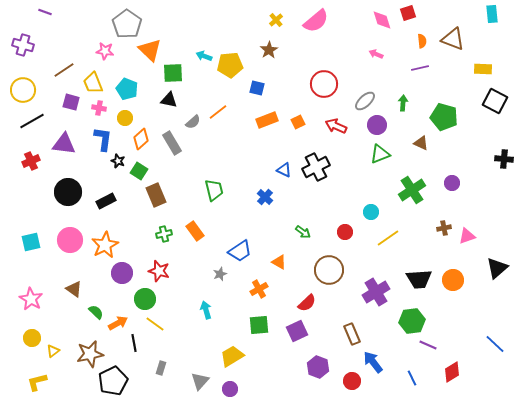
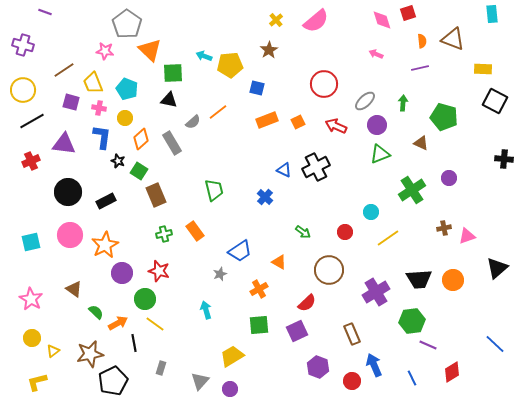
blue L-shape at (103, 139): moved 1 px left, 2 px up
purple circle at (452, 183): moved 3 px left, 5 px up
pink circle at (70, 240): moved 5 px up
blue arrow at (373, 362): moved 1 px right, 3 px down; rotated 15 degrees clockwise
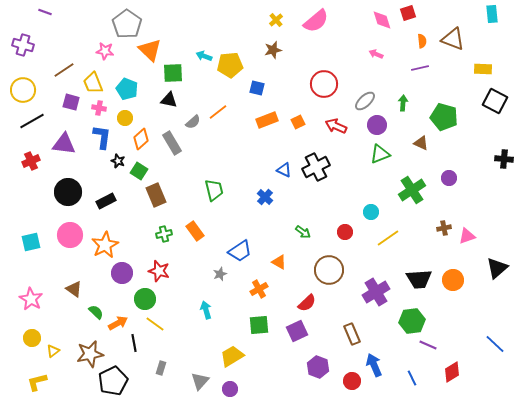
brown star at (269, 50): moved 4 px right; rotated 18 degrees clockwise
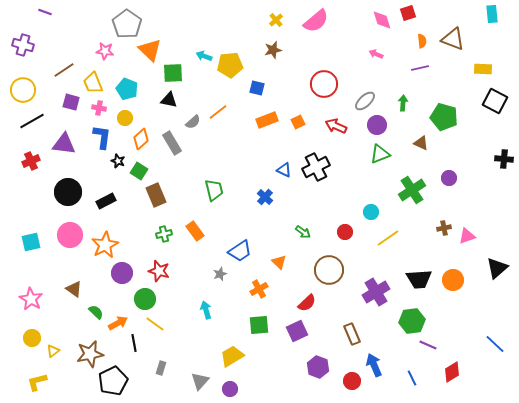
orange triangle at (279, 262): rotated 14 degrees clockwise
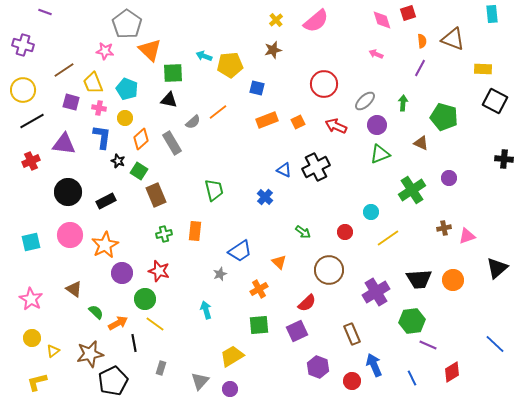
purple line at (420, 68): rotated 48 degrees counterclockwise
orange rectangle at (195, 231): rotated 42 degrees clockwise
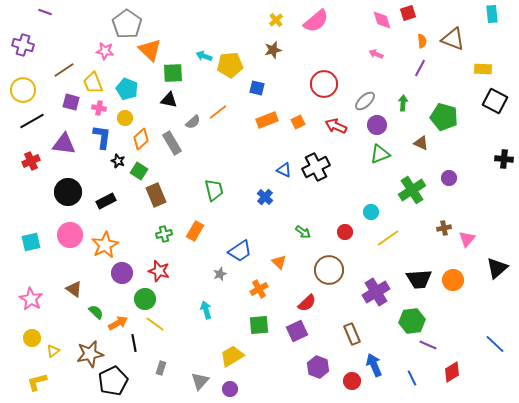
orange rectangle at (195, 231): rotated 24 degrees clockwise
pink triangle at (467, 236): moved 3 px down; rotated 30 degrees counterclockwise
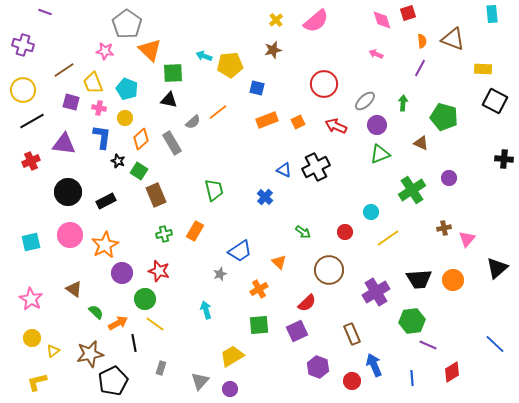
blue line at (412, 378): rotated 21 degrees clockwise
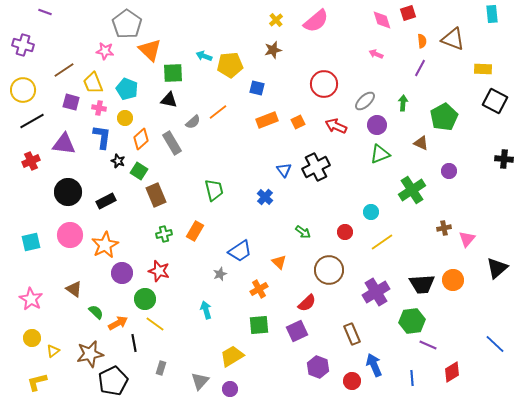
green pentagon at (444, 117): rotated 28 degrees clockwise
blue triangle at (284, 170): rotated 28 degrees clockwise
purple circle at (449, 178): moved 7 px up
yellow line at (388, 238): moved 6 px left, 4 px down
black trapezoid at (419, 279): moved 3 px right, 5 px down
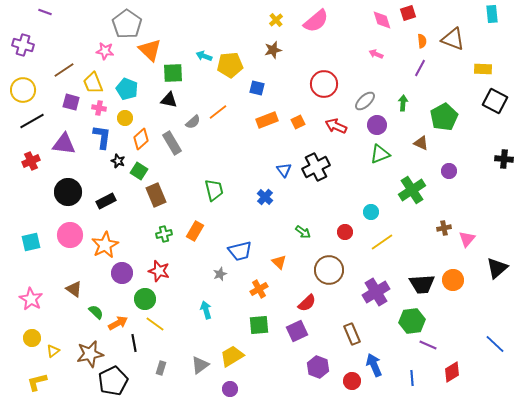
blue trapezoid at (240, 251): rotated 20 degrees clockwise
gray triangle at (200, 381): moved 16 px up; rotated 12 degrees clockwise
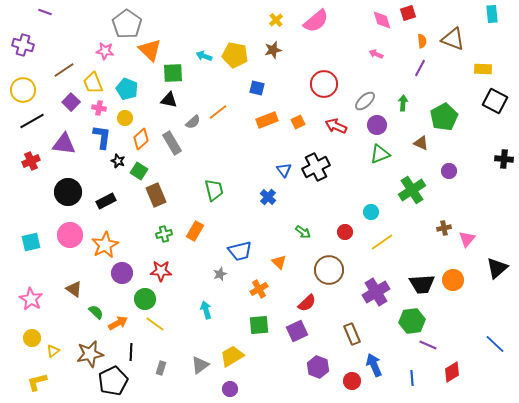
yellow pentagon at (230, 65): moved 5 px right, 10 px up; rotated 15 degrees clockwise
purple square at (71, 102): rotated 30 degrees clockwise
blue cross at (265, 197): moved 3 px right
red star at (159, 271): moved 2 px right; rotated 15 degrees counterclockwise
black line at (134, 343): moved 3 px left, 9 px down; rotated 12 degrees clockwise
